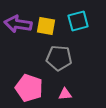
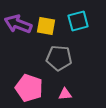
purple arrow: rotated 12 degrees clockwise
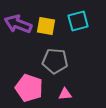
gray pentagon: moved 4 px left, 3 px down
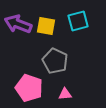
gray pentagon: rotated 20 degrees clockwise
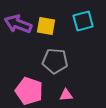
cyan square: moved 5 px right
gray pentagon: rotated 20 degrees counterclockwise
pink pentagon: moved 3 px down
pink triangle: moved 1 px right, 1 px down
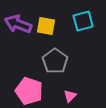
gray pentagon: rotated 30 degrees clockwise
pink triangle: moved 4 px right, 1 px down; rotated 40 degrees counterclockwise
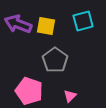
gray pentagon: moved 1 px up
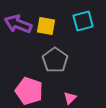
pink triangle: moved 2 px down
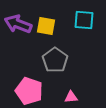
cyan square: moved 1 px right, 1 px up; rotated 20 degrees clockwise
pink triangle: moved 1 px right, 1 px up; rotated 40 degrees clockwise
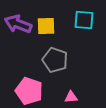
yellow square: rotated 12 degrees counterclockwise
gray pentagon: rotated 15 degrees counterclockwise
